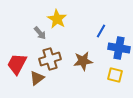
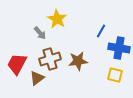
brown star: moved 5 px left
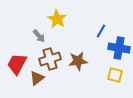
gray arrow: moved 1 px left, 3 px down
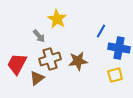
yellow square: rotated 28 degrees counterclockwise
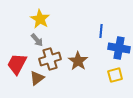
yellow star: moved 17 px left
blue line: rotated 24 degrees counterclockwise
gray arrow: moved 2 px left, 4 px down
brown star: rotated 30 degrees counterclockwise
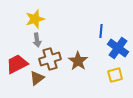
yellow star: moved 5 px left; rotated 24 degrees clockwise
gray arrow: rotated 32 degrees clockwise
blue cross: moved 1 px left; rotated 25 degrees clockwise
red trapezoid: rotated 35 degrees clockwise
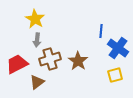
yellow star: rotated 24 degrees counterclockwise
gray arrow: rotated 16 degrees clockwise
brown triangle: moved 4 px down
